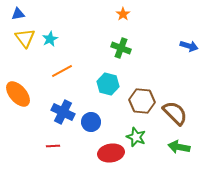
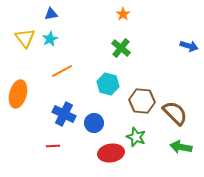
blue triangle: moved 33 px right
green cross: rotated 18 degrees clockwise
orange ellipse: rotated 56 degrees clockwise
blue cross: moved 1 px right, 2 px down
blue circle: moved 3 px right, 1 px down
green arrow: moved 2 px right
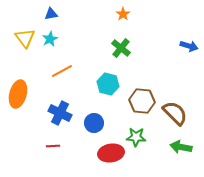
blue cross: moved 4 px left, 1 px up
green star: rotated 18 degrees counterclockwise
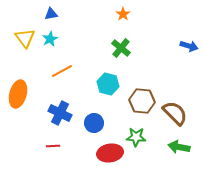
green arrow: moved 2 px left
red ellipse: moved 1 px left
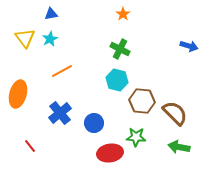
green cross: moved 1 px left, 1 px down; rotated 12 degrees counterclockwise
cyan hexagon: moved 9 px right, 4 px up
blue cross: rotated 25 degrees clockwise
red line: moved 23 px left; rotated 56 degrees clockwise
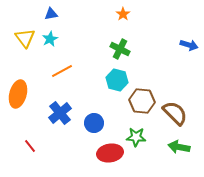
blue arrow: moved 1 px up
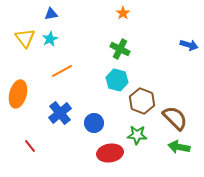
orange star: moved 1 px up
brown hexagon: rotated 15 degrees clockwise
brown semicircle: moved 5 px down
green star: moved 1 px right, 2 px up
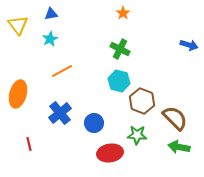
yellow triangle: moved 7 px left, 13 px up
cyan hexagon: moved 2 px right, 1 px down
red line: moved 1 px left, 2 px up; rotated 24 degrees clockwise
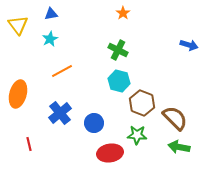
green cross: moved 2 px left, 1 px down
brown hexagon: moved 2 px down
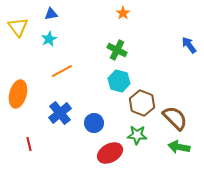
yellow triangle: moved 2 px down
cyan star: moved 1 px left
blue arrow: rotated 144 degrees counterclockwise
green cross: moved 1 px left
red ellipse: rotated 20 degrees counterclockwise
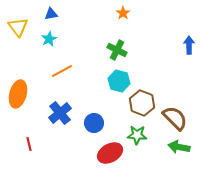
blue arrow: rotated 36 degrees clockwise
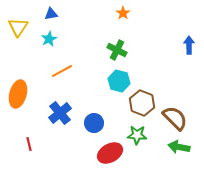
yellow triangle: rotated 10 degrees clockwise
